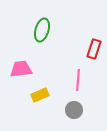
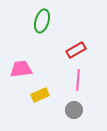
green ellipse: moved 9 px up
red rectangle: moved 18 px left, 1 px down; rotated 42 degrees clockwise
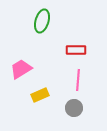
red rectangle: rotated 30 degrees clockwise
pink trapezoid: rotated 25 degrees counterclockwise
gray circle: moved 2 px up
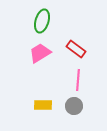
red rectangle: moved 1 px up; rotated 36 degrees clockwise
pink trapezoid: moved 19 px right, 16 px up
yellow rectangle: moved 3 px right, 10 px down; rotated 24 degrees clockwise
gray circle: moved 2 px up
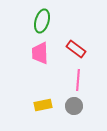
pink trapezoid: rotated 60 degrees counterclockwise
yellow rectangle: rotated 12 degrees counterclockwise
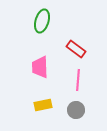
pink trapezoid: moved 14 px down
gray circle: moved 2 px right, 4 px down
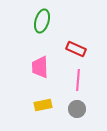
red rectangle: rotated 12 degrees counterclockwise
gray circle: moved 1 px right, 1 px up
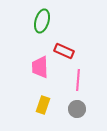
red rectangle: moved 12 px left, 2 px down
yellow rectangle: rotated 60 degrees counterclockwise
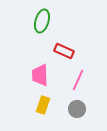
pink trapezoid: moved 8 px down
pink line: rotated 20 degrees clockwise
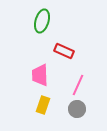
pink line: moved 5 px down
